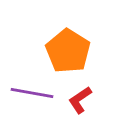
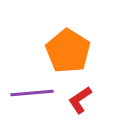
purple line: rotated 15 degrees counterclockwise
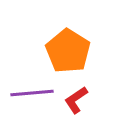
red L-shape: moved 4 px left
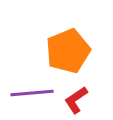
orange pentagon: rotated 18 degrees clockwise
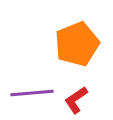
orange pentagon: moved 9 px right, 7 px up
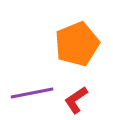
purple line: rotated 6 degrees counterclockwise
